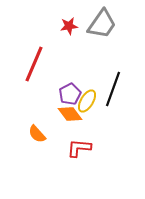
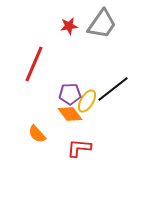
black line: rotated 32 degrees clockwise
purple pentagon: rotated 25 degrees clockwise
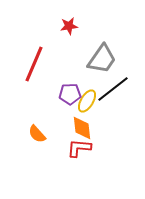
gray trapezoid: moved 35 px down
orange diamond: moved 12 px right, 14 px down; rotated 30 degrees clockwise
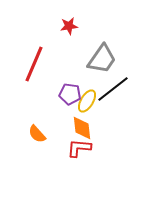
purple pentagon: rotated 10 degrees clockwise
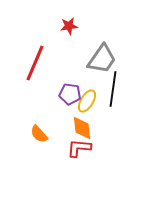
red line: moved 1 px right, 1 px up
black line: rotated 44 degrees counterclockwise
orange semicircle: moved 2 px right
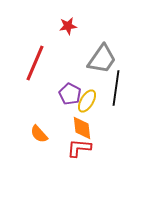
red star: moved 1 px left
black line: moved 3 px right, 1 px up
purple pentagon: rotated 20 degrees clockwise
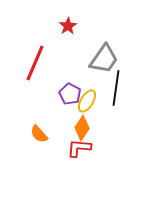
red star: rotated 24 degrees counterclockwise
gray trapezoid: moved 2 px right
orange diamond: rotated 40 degrees clockwise
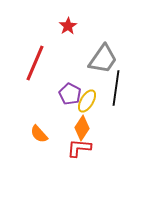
gray trapezoid: moved 1 px left
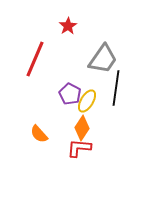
red line: moved 4 px up
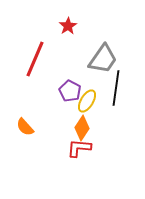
purple pentagon: moved 3 px up
orange semicircle: moved 14 px left, 7 px up
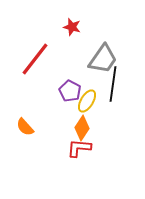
red star: moved 4 px right, 1 px down; rotated 24 degrees counterclockwise
red line: rotated 15 degrees clockwise
black line: moved 3 px left, 4 px up
